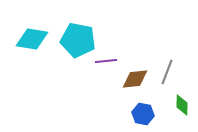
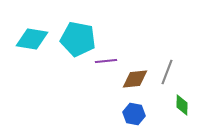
cyan pentagon: moved 1 px up
blue hexagon: moved 9 px left
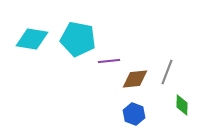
purple line: moved 3 px right
blue hexagon: rotated 10 degrees clockwise
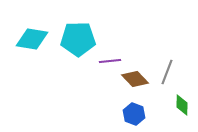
cyan pentagon: rotated 12 degrees counterclockwise
purple line: moved 1 px right
brown diamond: rotated 52 degrees clockwise
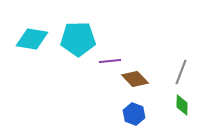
gray line: moved 14 px right
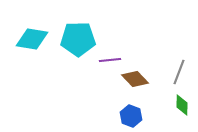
purple line: moved 1 px up
gray line: moved 2 px left
blue hexagon: moved 3 px left, 2 px down
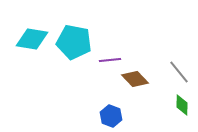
cyan pentagon: moved 4 px left, 3 px down; rotated 12 degrees clockwise
gray line: rotated 60 degrees counterclockwise
blue hexagon: moved 20 px left
